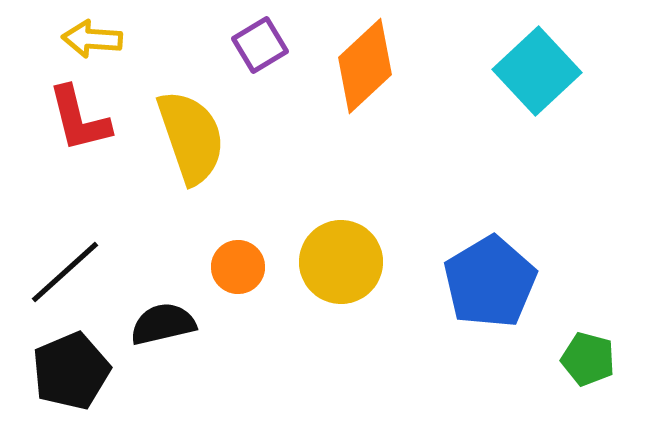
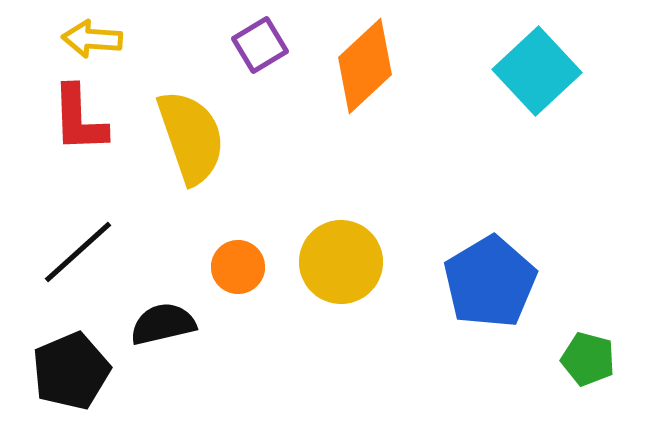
red L-shape: rotated 12 degrees clockwise
black line: moved 13 px right, 20 px up
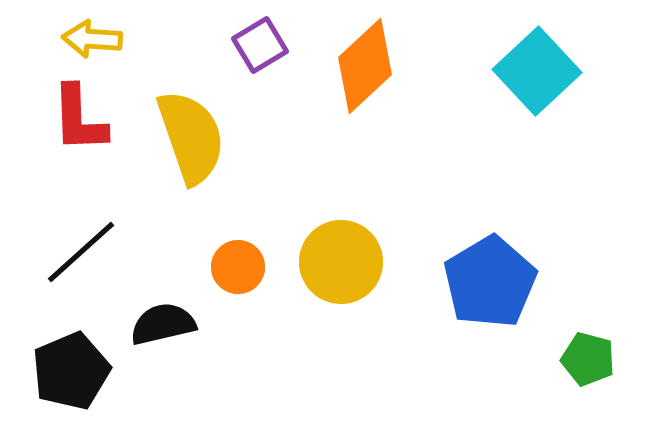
black line: moved 3 px right
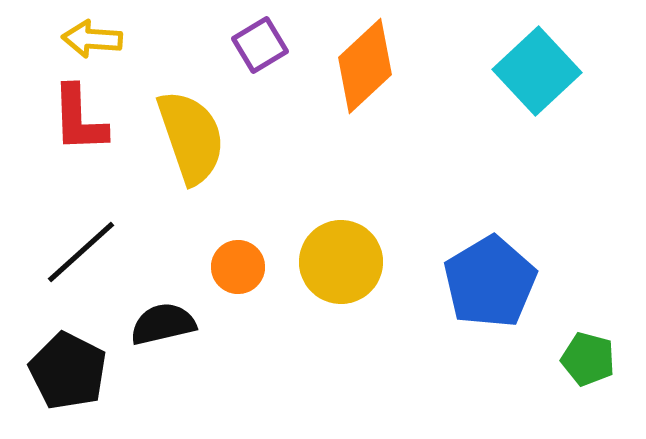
black pentagon: moved 3 px left; rotated 22 degrees counterclockwise
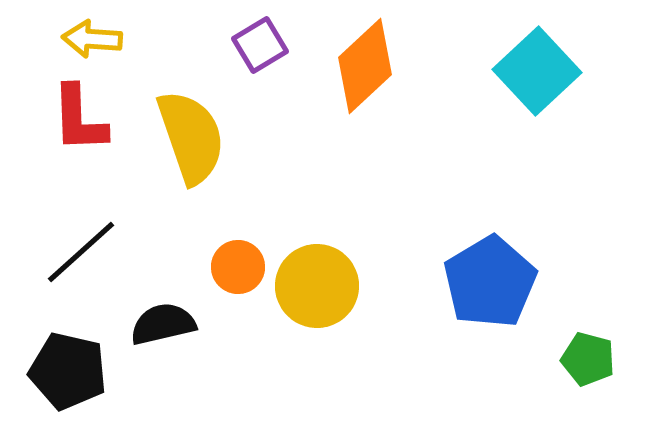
yellow circle: moved 24 px left, 24 px down
black pentagon: rotated 14 degrees counterclockwise
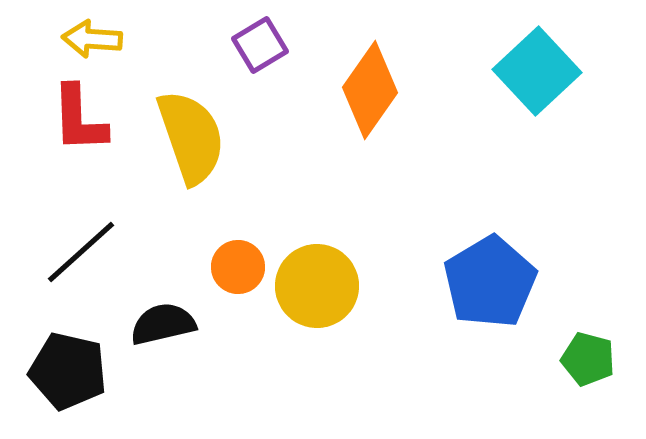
orange diamond: moved 5 px right, 24 px down; rotated 12 degrees counterclockwise
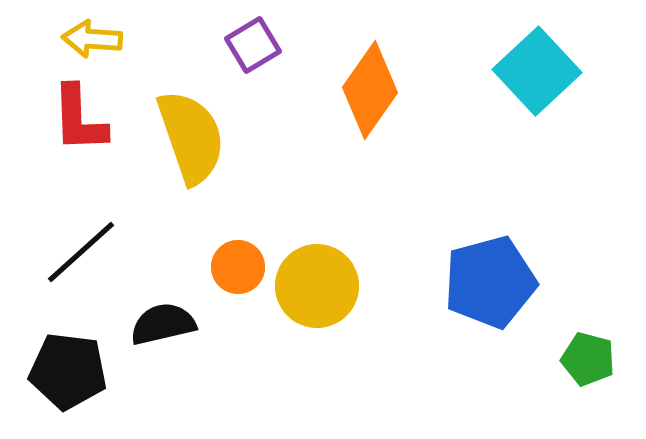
purple square: moved 7 px left
blue pentagon: rotated 16 degrees clockwise
black pentagon: rotated 6 degrees counterclockwise
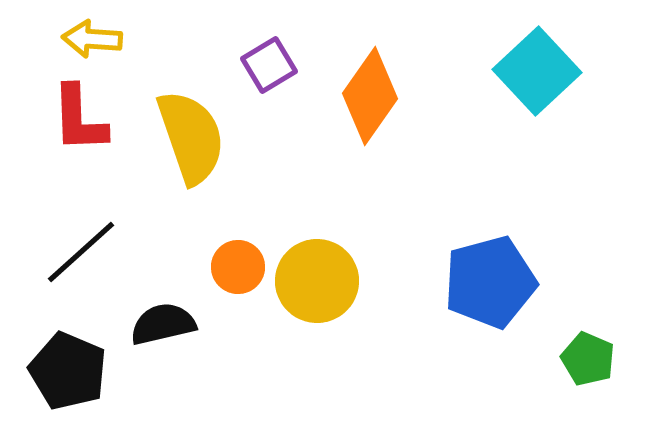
purple square: moved 16 px right, 20 px down
orange diamond: moved 6 px down
yellow circle: moved 5 px up
green pentagon: rotated 8 degrees clockwise
black pentagon: rotated 16 degrees clockwise
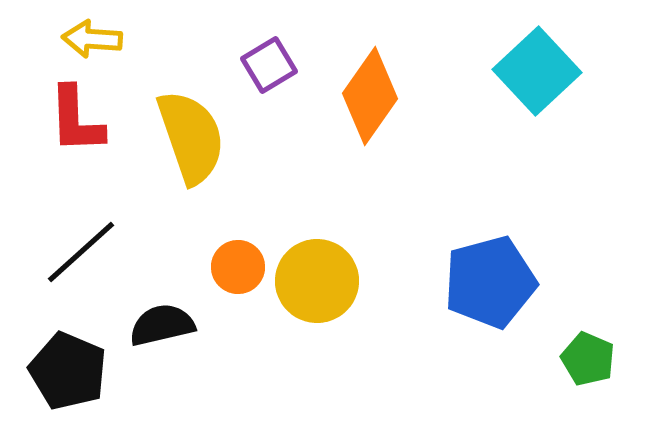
red L-shape: moved 3 px left, 1 px down
black semicircle: moved 1 px left, 1 px down
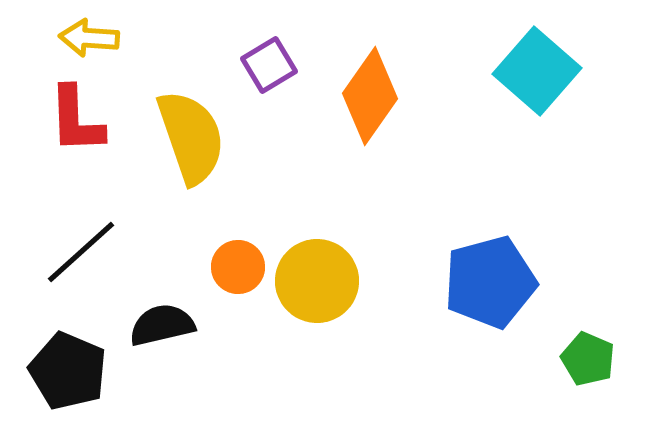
yellow arrow: moved 3 px left, 1 px up
cyan square: rotated 6 degrees counterclockwise
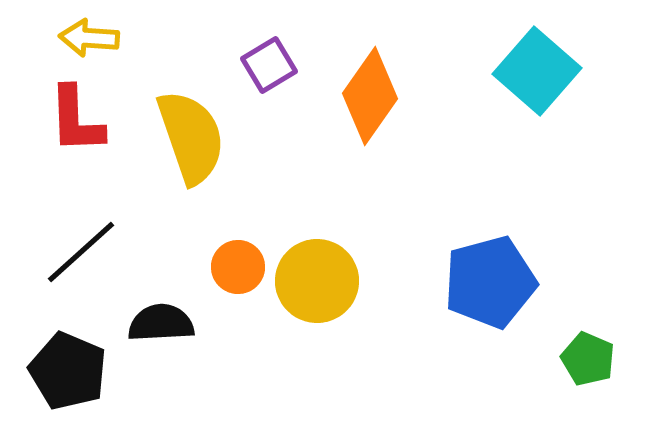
black semicircle: moved 1 px left, 2 px up; rotated 10 degrees clockwise
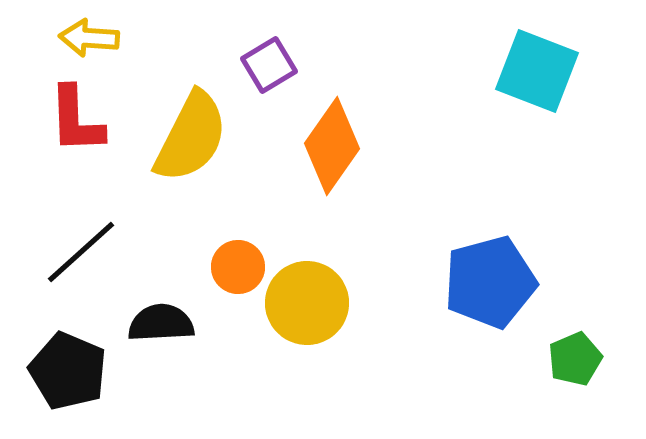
cyan square: rotated 20 degrees counterclockwise
orange diamond: moved 38 px left, 50 px down
yellow semicircle: rotated 46 degrees clockwise
yellow circle: moved 10 px left, 22 px down
green pentagon: moved 13 px left; rotated 26 degrees clockwise
